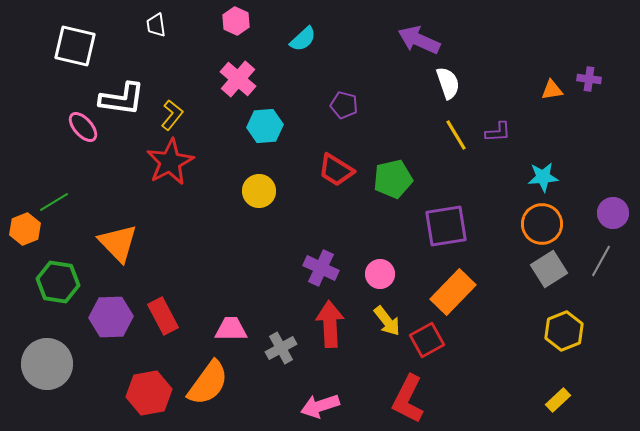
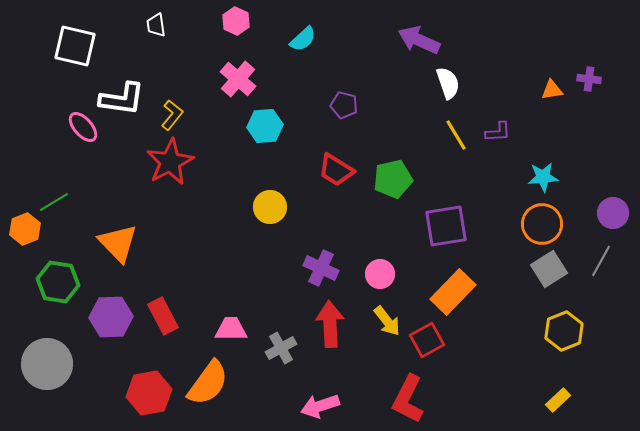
yellow circle at (259, 191): moved 11 px right, 16 px down
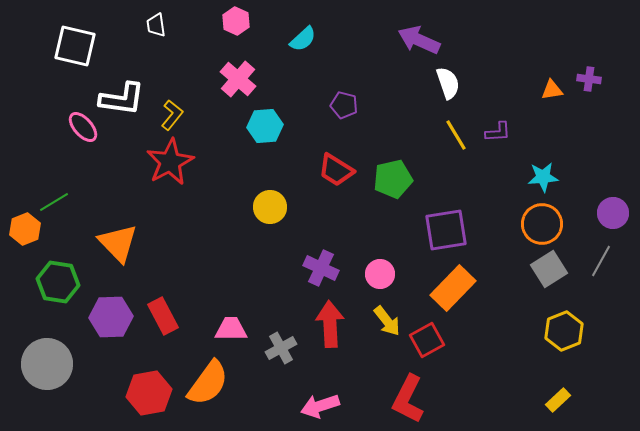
purple square at (446, 226): moved 4 px down
orange rectangle at (453, 292): moved 4 px up
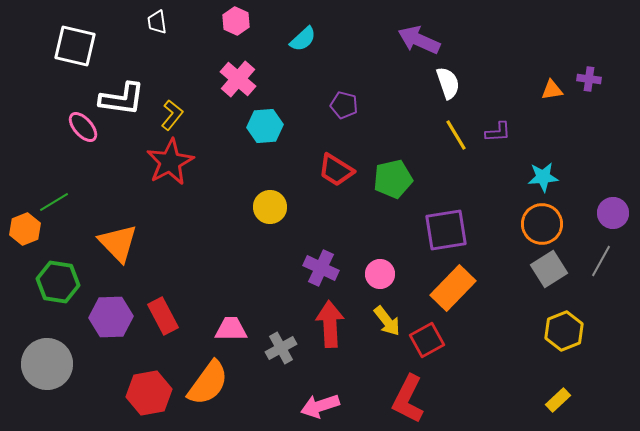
white trapezoid at (156, 25): moved 1 px right, 3 px up
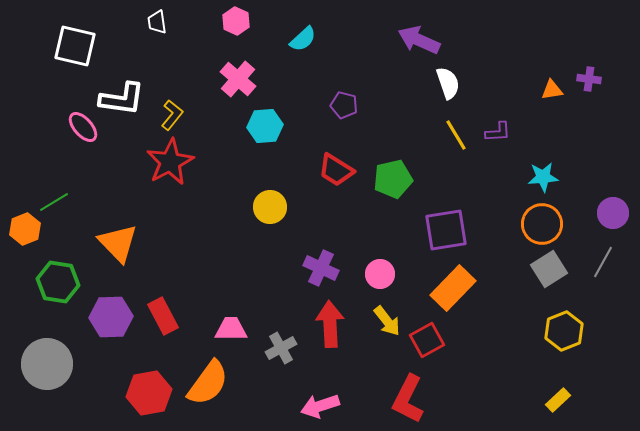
gray line at (601, 261): moved 2 px right, 1 px down
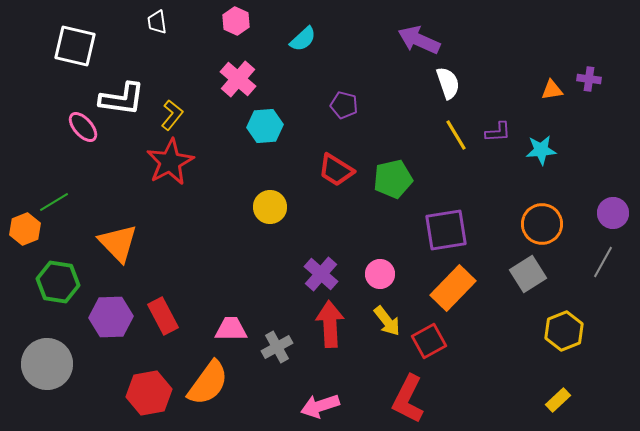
cyan star at (543, 177): moved 2 px left, 27 px up
purple cross at (321, 268): moved 6 px down; rotated 16 degrees clockwise
gray square at (549, 269): moved 21 px left, 5 px down
red square at (427, 340): moved 2 px right, 1 px down
gray cross at (281, 348): moved 4 px left, 1 px up
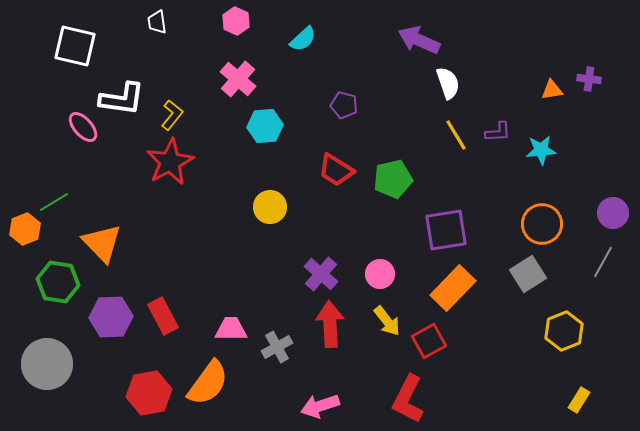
orange triangle at (118, 243): moved 16 px left
yellow rectangle at (558, 400): moved 21 px right; rotated 15 degrees counterclockwise
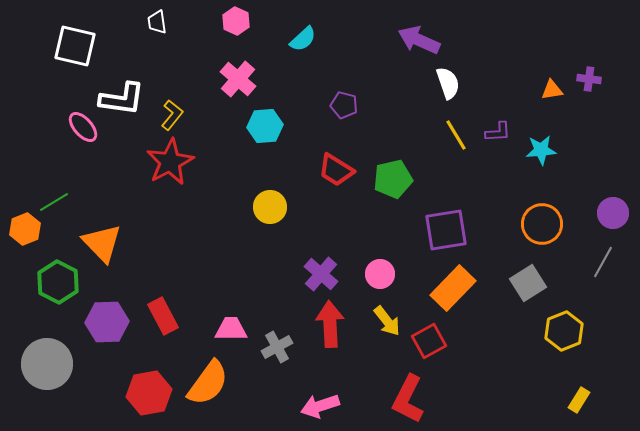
gray square at (528, 274): moved 9 px down
green hexagon at (58, 282): rotated 18 degrees clockwise
purple hexagon at (111, 317): moved 4 px left, 5 px down
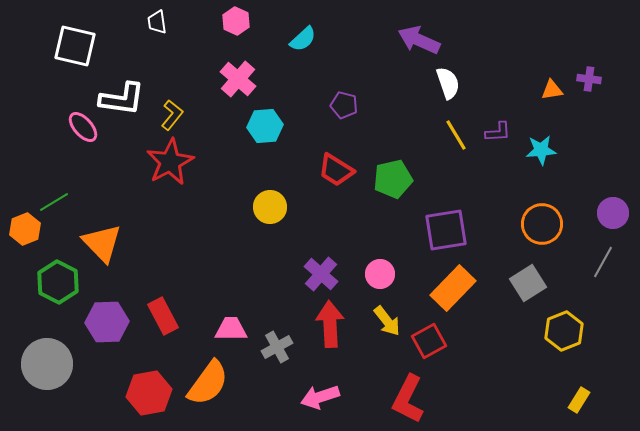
pink arrow at (320, 406): moved 9 px up
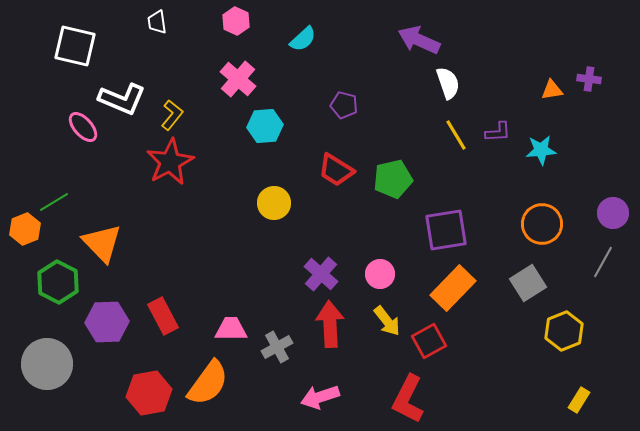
white L-shape at (122, 99): rotated 15 degrees clockwise
yellow circle at (270, 207): moved 4 px right, 4 px up
